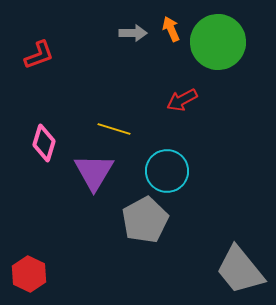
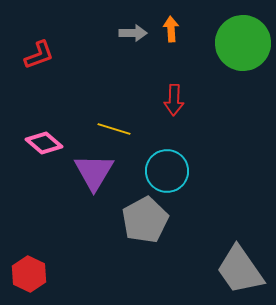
orange arrow: rotated 20 degrees clockwise
green circle: moved 25 px right, 1 px down
red arrow: moved 8 px left; rotated 60 degrees counterclockwise
pink diamond: rotated 66 degrees counterclockwise
gray trapezoid: rotated 4 degrees clockwise
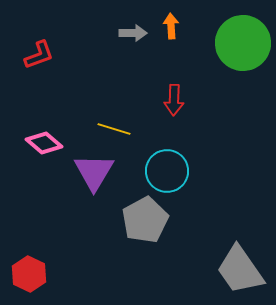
orange arrow: moved 3 px up
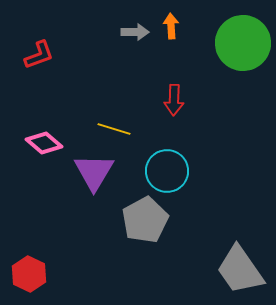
gray arrow: moved 2 px right, 1 px up
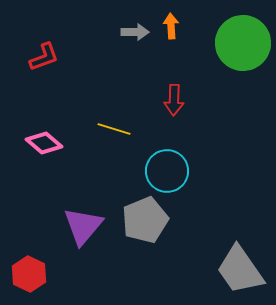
red L-shape: moved 5 px right, 2 px down
purple triangle: moved 11 px left, 54 px down; rotated 9 degrees clockwise
gray pentagon: rotated 6 degrees clockwise
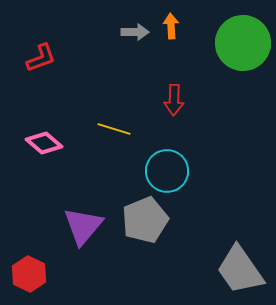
red L-shape: moved 3 px left, 1 px down
